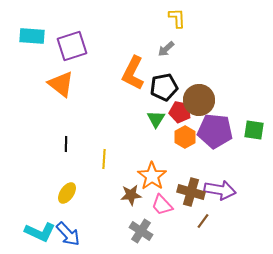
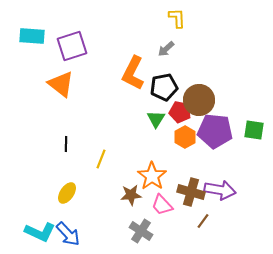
yellow line: moved 3 px left; rotated 18 degrees clockwise
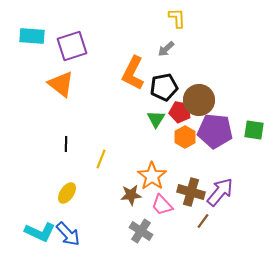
purple arrow: moved 2 px down; rotated 60 degrees counterclockwise
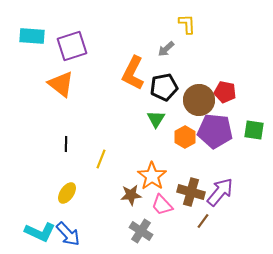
yellow L-shape: moved 10 px right, 6 px down
red pentagon: moved 45 px right, 20 px up
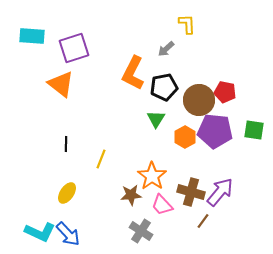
purple square: moved 2 px right, 2 px down
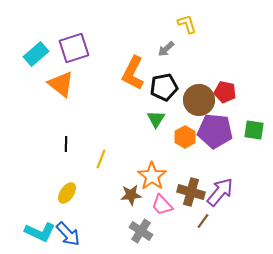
yellow L-shape: rotated 15 degrees counterclockwise
cyan rectangle: moved 4 px right, 18 px down; rotated 45 degrees counterclockwise
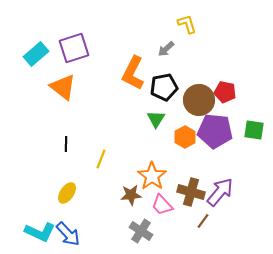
orange triangle: moved 2 px right, 3 px down
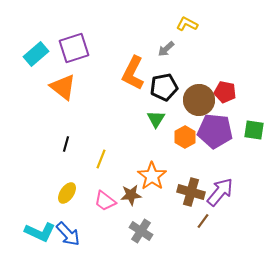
yellow L-shape: rotated 45 degrees counterclockwise
black line: rotated 14 degrees clockwise
pink trapezoid: moved 57 px left, 4 px up; rotated 10 degrees counterclockwise
